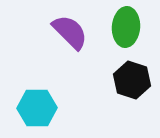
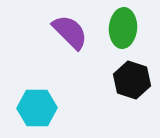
green ellipse: moved 3 px left, 1 px down
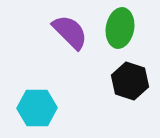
green ellipse: moved 3 px left; rotated 6 degrees clockwise
black hexagon: moved 2 px left, 1 px down
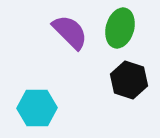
green ellipse: rotated 6 degrees clockwise
black hexagon: moved 1 px left, 1 px up
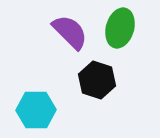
black hexagon: moved 32 px left
cyan hexagon: moved 1 px left, 2 px down
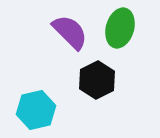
black hexagon: rotated 15 degrees clockwise
cyan hexagon: rotated 12 degrees counterclockwise
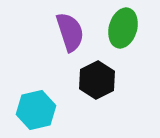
green ellipse: moved 3 px right
purple semicircle: rotated 27 degrees clockwise
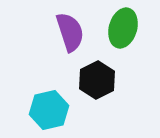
cyan hexagon: moved 13 px right
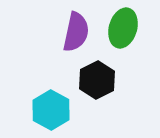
purple semicircle: moved 6 px right; rotated 30 degrees clockwise
cyan hexagon: moved 2 px right; rotated 18 degrees counterclockwise
